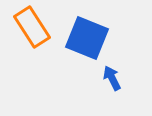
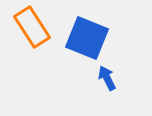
blue arrow: moved 5 px left
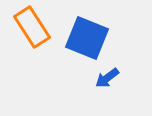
blue arrow: rotated 100 degrees counterclockwise
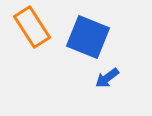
blue square: moved 1 px right, 1 px up
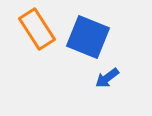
orange rectangle: moved 5 px right, 2 px down
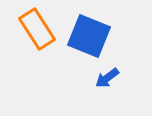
blue square: moved 1 px right, 1 px up
